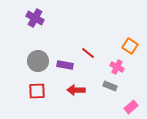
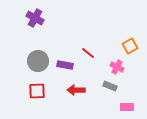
orange square: rotated 28 degrees clockwise
pink rectangle: moved 4 px left; rotated 40 degrees clockwise
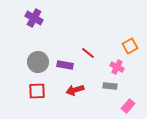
purple cross: moved 1 px left
gray circle: moved 1 px down
gray rectangle: rotated 16 degrees counterclockwise
red arrow: moved 1 px left; rotated 18 degrees counterclockwise
pink rectangle: moved 1 px right, 1 px up; rotated 48 degrees counterclockwise
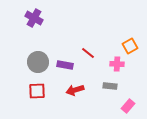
pink cross: moved 3 px up; rotated 24 degrees counterclockwise
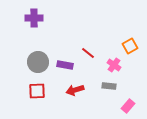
purple cross: rotated 30 degrees counterclockwise
pink cross: moved 3 px left, 1 px down; rotated 32 degrees clockwise
gray rectangle: moved 1 px left
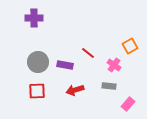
pink rectangle: moved 2 px up
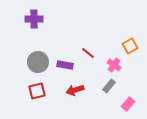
purple cross: moved 1 px down
gray rectangle: rotated 56 degrees counterclockwise
red square: rotated 12 degrees counterclockwise
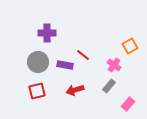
purple cross: moved 13 px right, 14 px down
red line: moved 5 px left, 2 px down
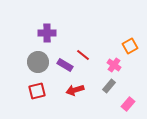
purple rectangle: rotated 21 degrees clockwise
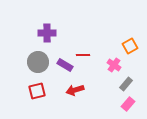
red line: rotated 40 degrees counterclockwise
gray rectangle: moved 17 px right, 2 px up
